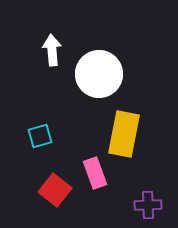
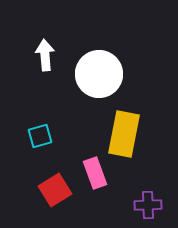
white arrow: moved 7 px left, 5 px down
red square: rotated 20 degrees clockwise
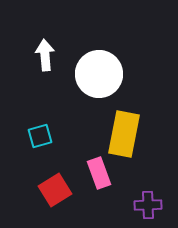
pink rectangle: moved 4 px right
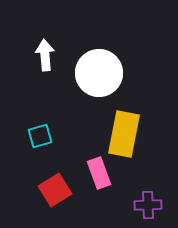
white circle: moved 1 px up
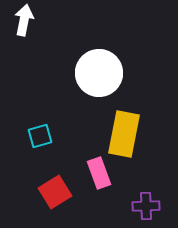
white arrow: moved 21 px left, 35 px up; rotated 16 degrees clockwise
red square: moved 2 px down
purple cross: moved 2 px left, 1 px down
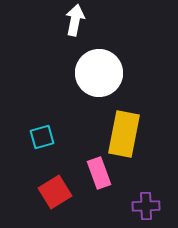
white arrow: moved 51 px right
cyan square: moved 2 px right, 1 px down
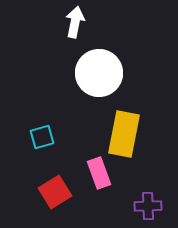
white arrow: moved 2 px down
purple cross: moved 2 px right
